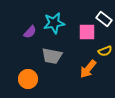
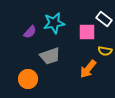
yellow semicircle: rotated 32 degrees clockwise
gray trapezoid: moved 2 px left; rotated 30 degrees counterclockwise
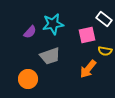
cyan star: moved 1 px left, 1 px down
pink square: moved 3 px down; rotated 12 degrees counterclockwise
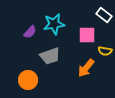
white rectangle: moved 4 px up
cyan star: moved 1 px right
pink square: rotated 12 degrees clockwise
orange arrow: moved 2 px left, 1 px up
orange circle: moved 1 px down
